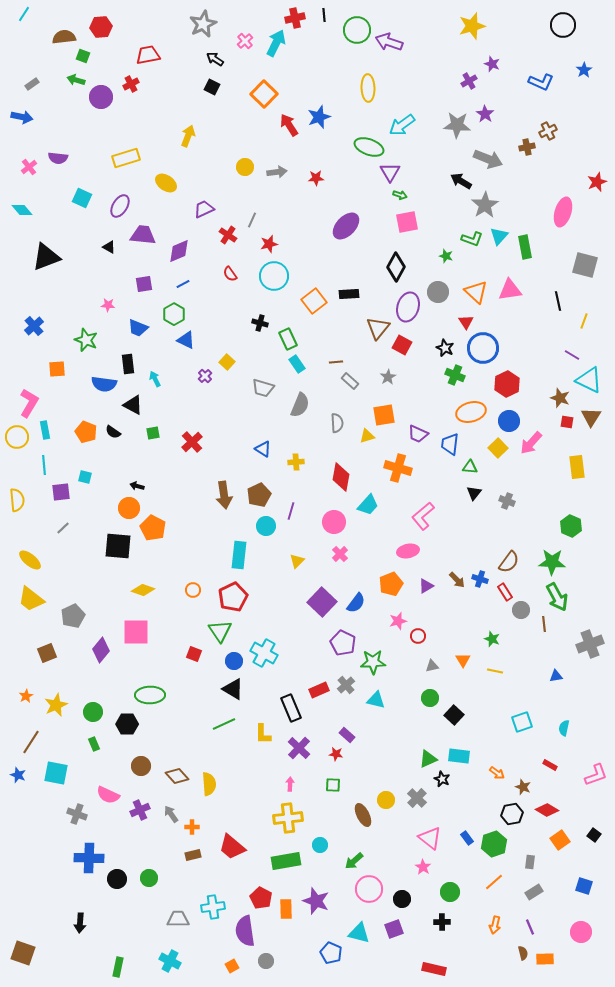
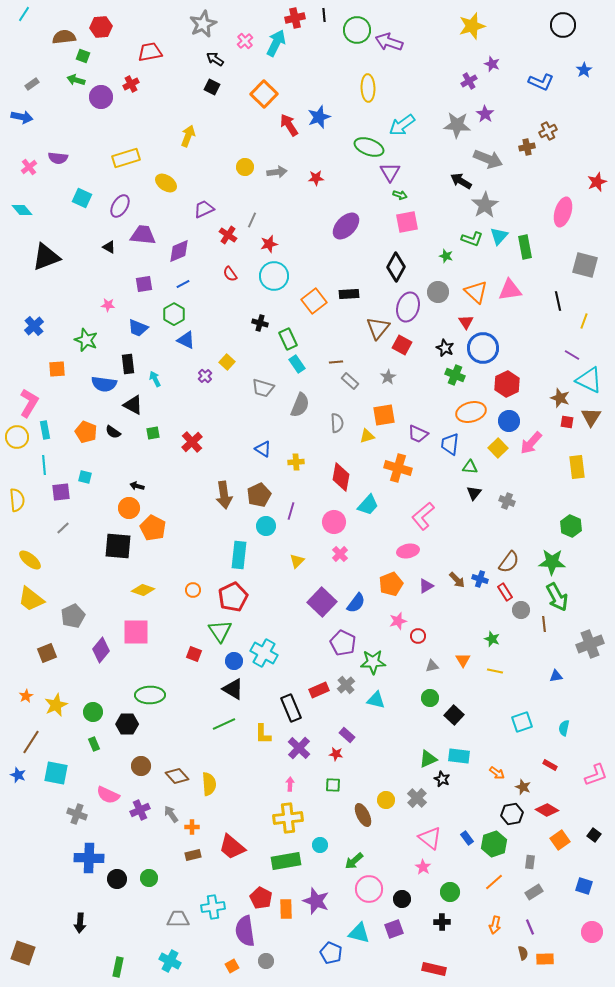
red trapezoid at (148, 55): moved 2 px right, 3 px up
pink circle at (581, 932): moved 11 px right
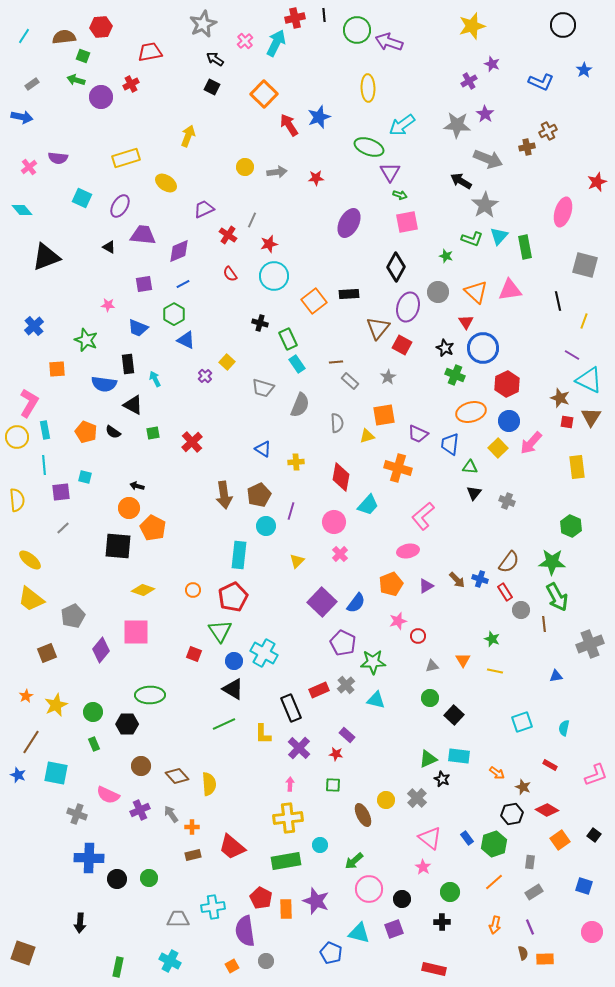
cyan line at (24, 14): moved 22 px down
purple ellipse at (346, 226): moved 3 px right, 3 px up; rotated 16 degrees counterclockwise
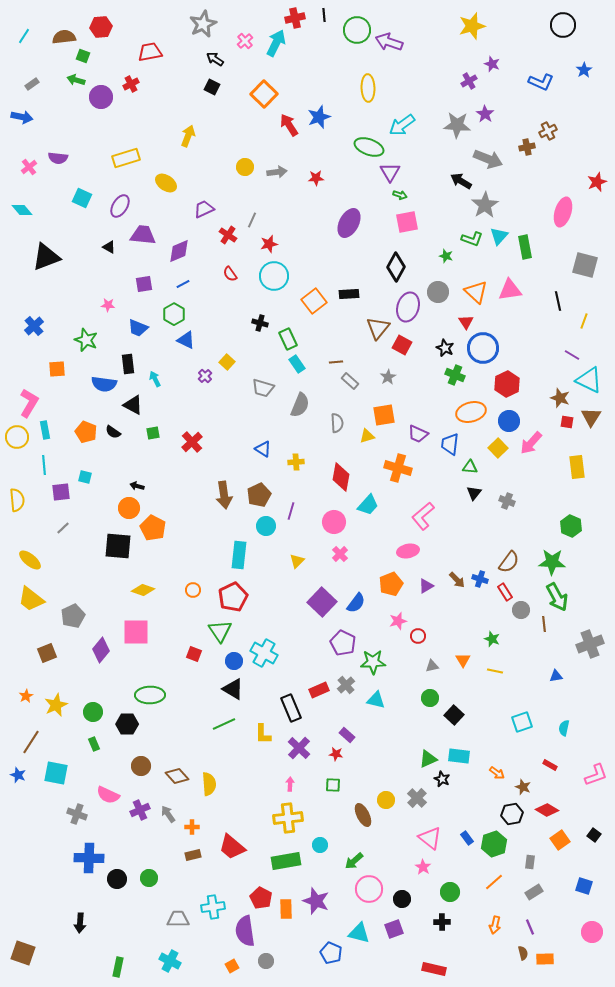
gray arrow at (171, 814): moved 3 px left
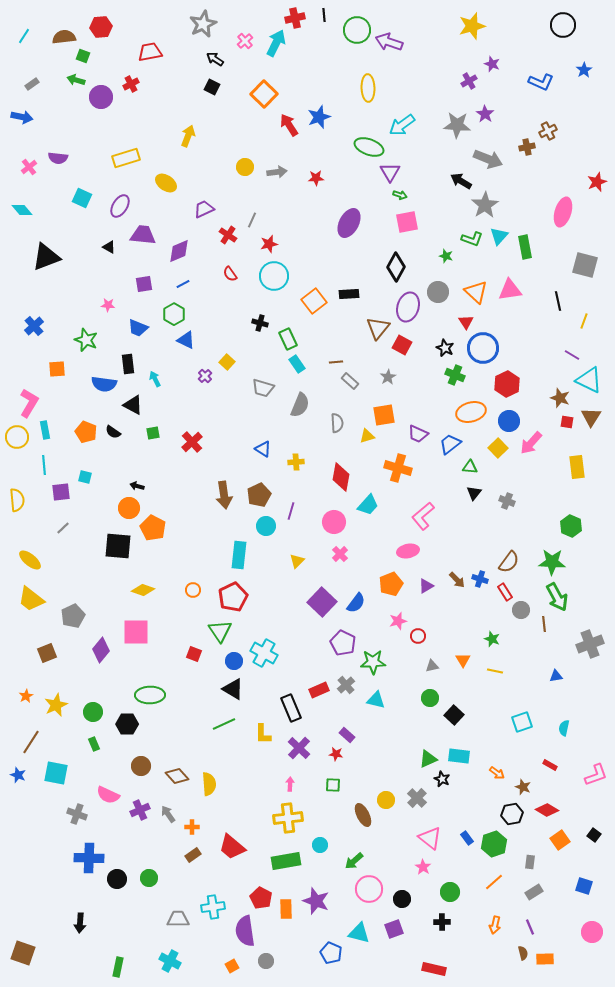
blue trapezoid at (450, 444): rotated 45 degrees clockwise
brown rectangle at (193, 855): rotated 21 degrees counterclockwise
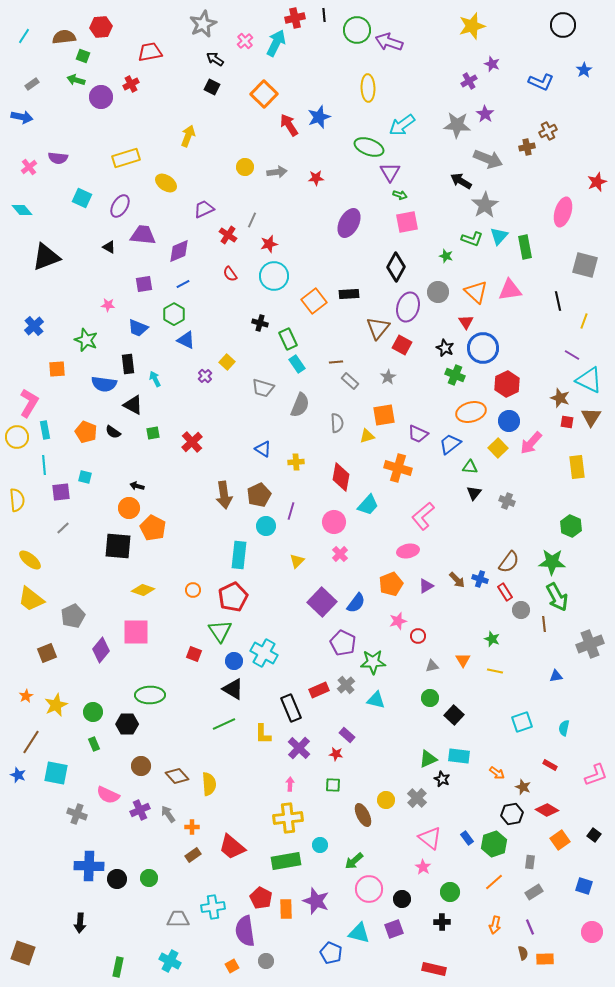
blue cross at (89, 858): moved 8 px down
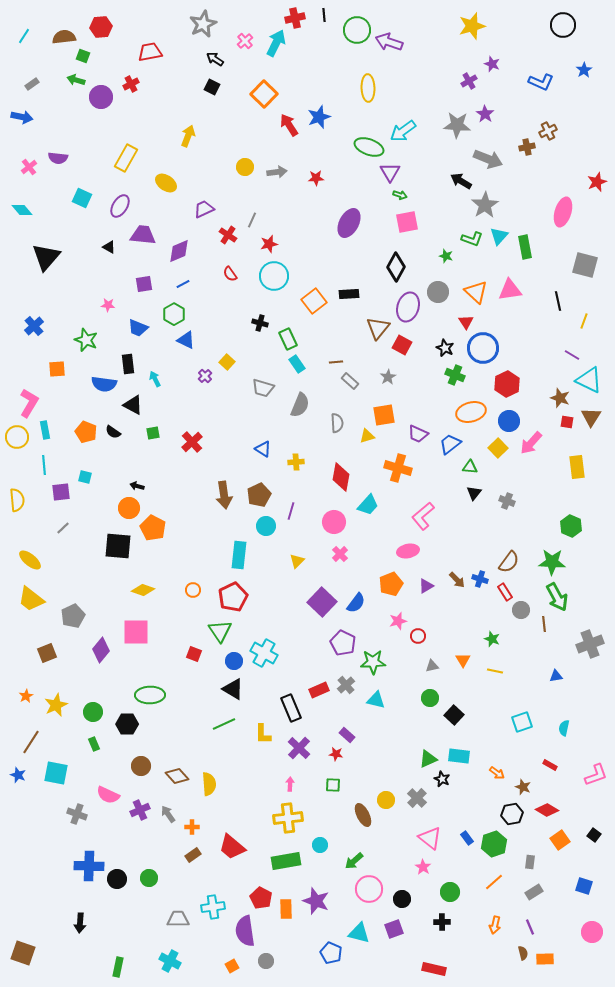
cyan arrow at (402, 125): moved 1 px right, 6 px down
yellow rectangle at (126, 158): rotated 44 degrees counterclockwise
black triangle at (46, 257): rotated 28 degrees counterclockwise
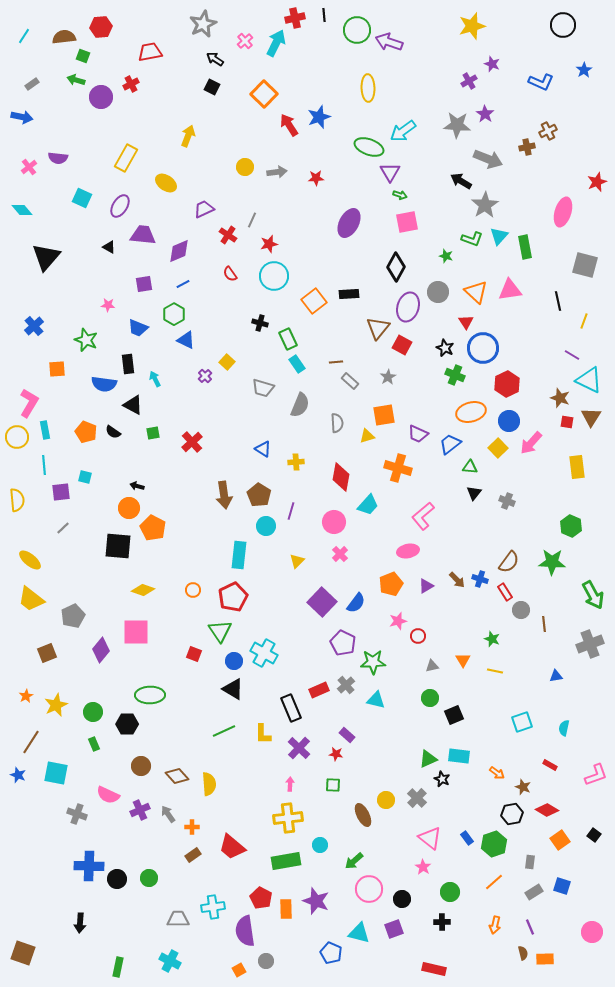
brown pentagon at (259, 495): rotated 15 degrees counterclockwise
green arrow at (557, 597): moved 36 px right, 2 px up
black square at (454, 715): rotated 24 degrees clockwise
green line at (224, 724): moved 7 px down
blue square at (584, 886): moved 22 px left
orange square at (232, 966): moved 7 px right, 4 px down
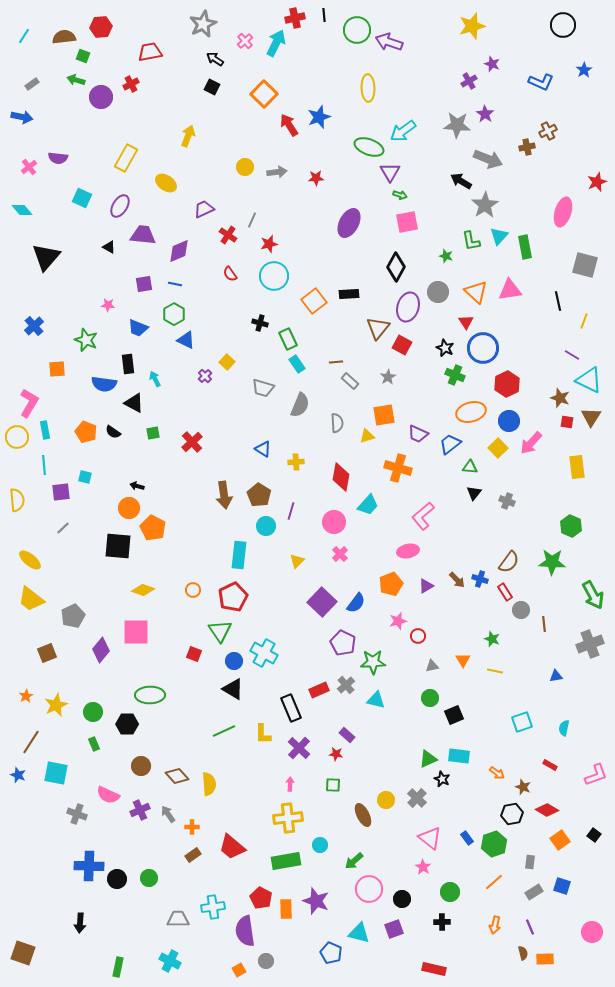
green L-shape at (472, 239): moved 1 px left, 2 px down; rotated 60 degrees clockwise
blue line at (183, 284): moved 8 px left; rotated 40 degrees clockwise
black triangle at (133, 405): moved 1 px right, 2 px up
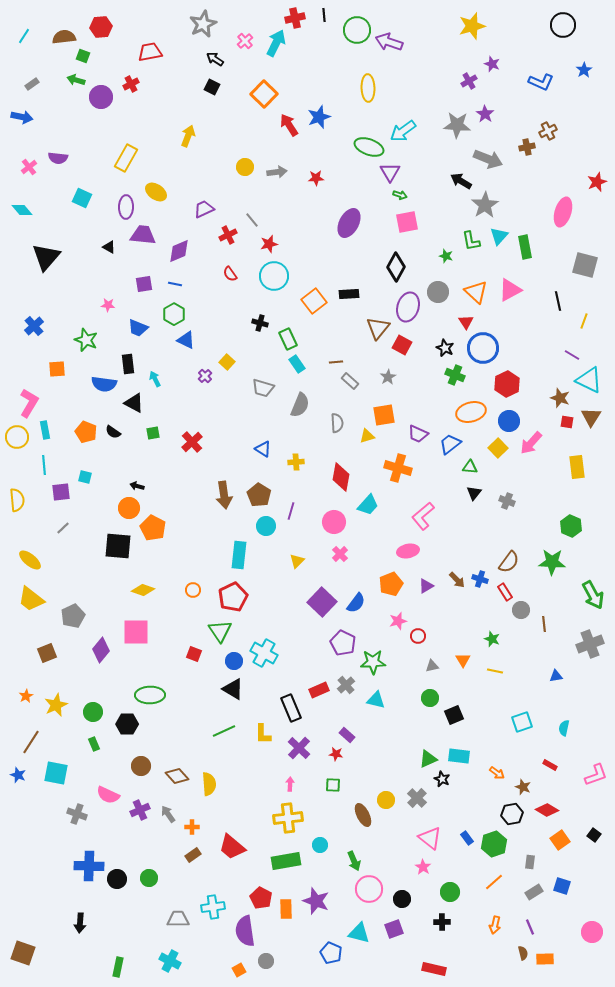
yellow ellipse at (166, 183): moved 10 px left, 9 px down
purple ellipse at (120, 206): moved 6 px right, 1 px down; rotated 30 degrees counterclockwise
gray line at (252, 220): rotated 63 degrees counterclockwise
red cross at (228, 235): rotated 30 degrees clockwise
pink triangle at (510, 290): rotated 20 degrees counterclockwise
green arrow at (354, 861): rotated 72 degrees counterclockwise
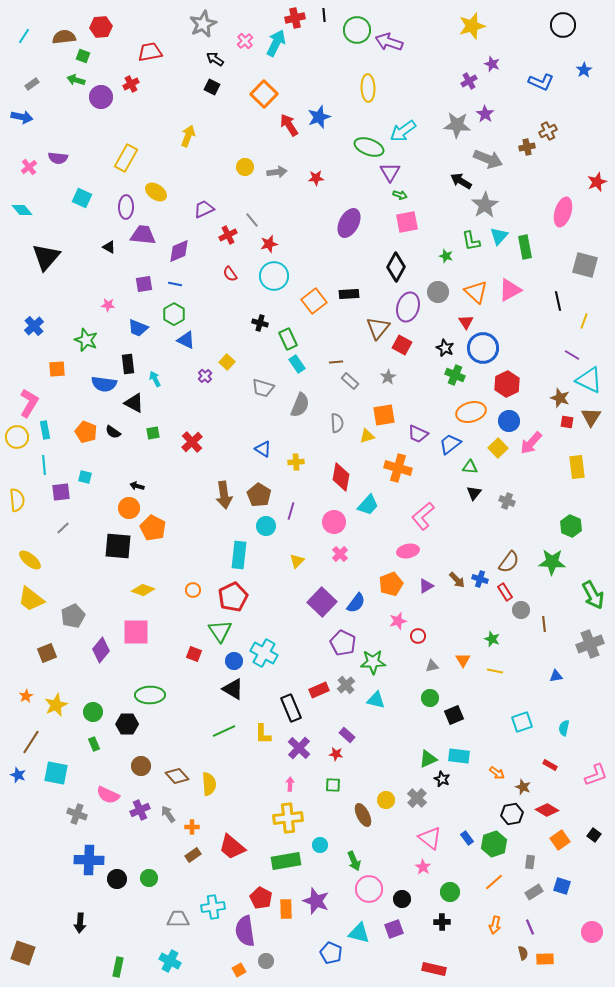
blue cross at (89, 866): moved 6 px up
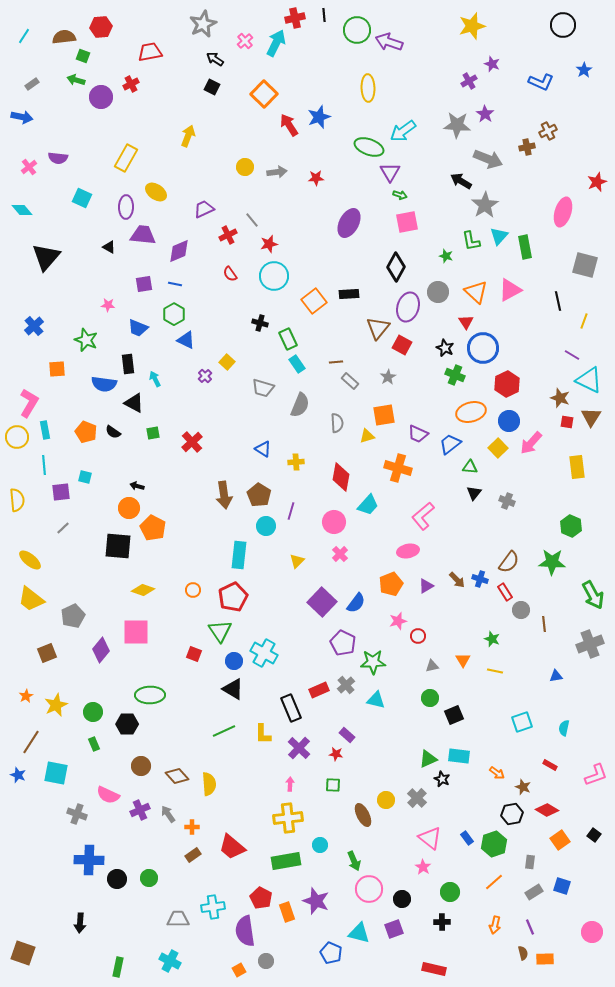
orange rectangle at (286, 909): moved 1 px right, 3 px down; rotated 18 degrees counterclockwise
